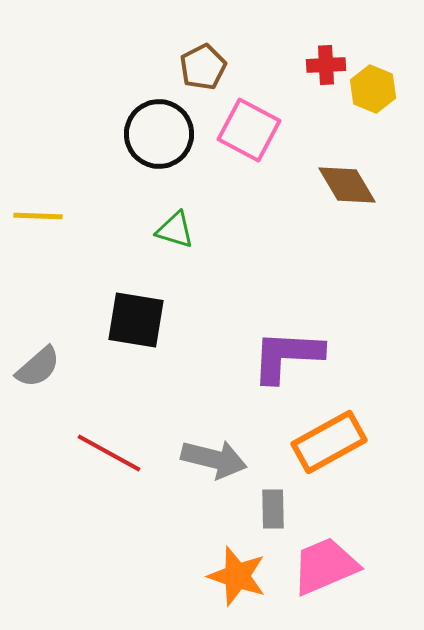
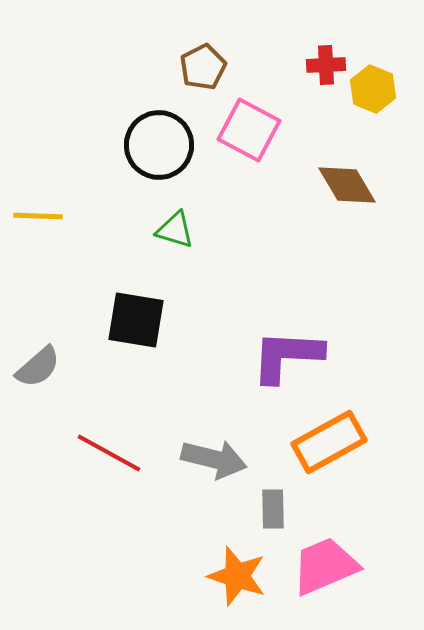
black circle: moved 11 px down
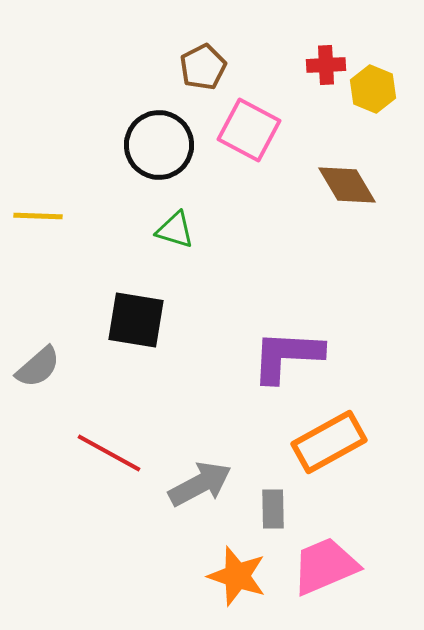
gray arrow: moved 14 px left, 25 px down; rotated 42 degrees counterclockwise
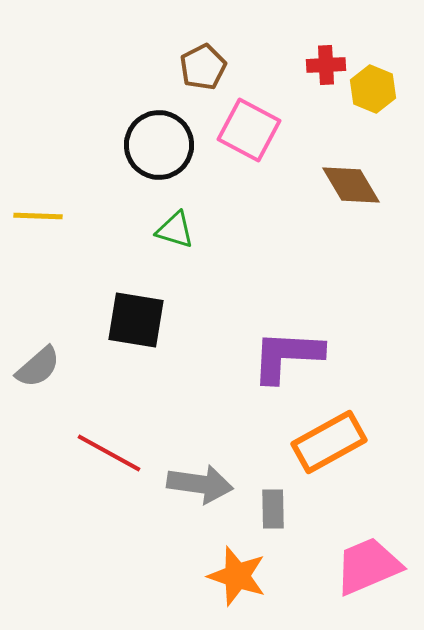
brown diamond: moved 4 px right
gray arrow: rotated 36 degrees clockwise
pink trapezoid: moved 43 px right
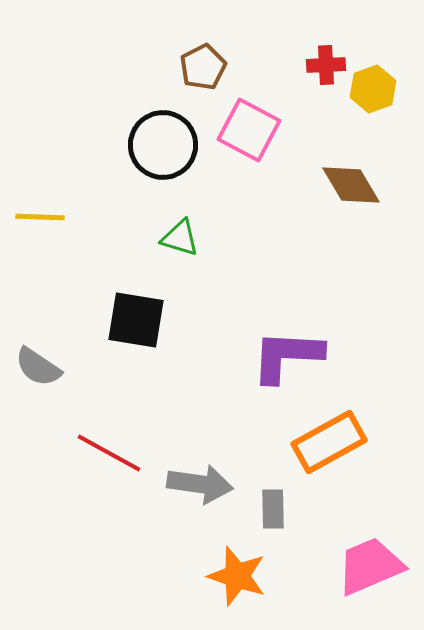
yellow hexagon: rotated 18 degrees clockwise
black circle: moved 4 px right
yellow line: moved 2 px right, 1 px down
green triangle: moved 5 px right, 8 px down
gray semicircle: rotated 75 degrees clockwise
pink trapezoid: moved 2 px right
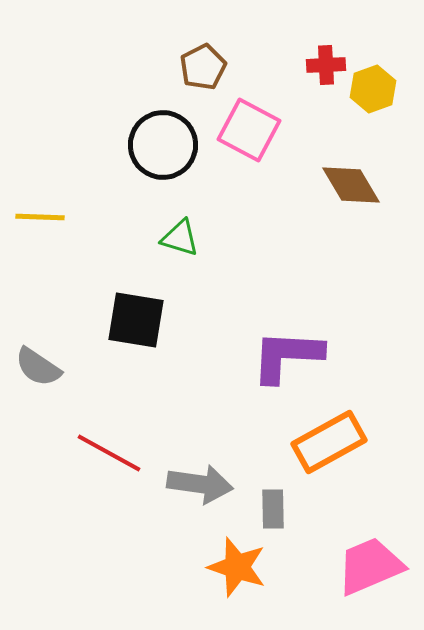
orange star: moved 9 px up
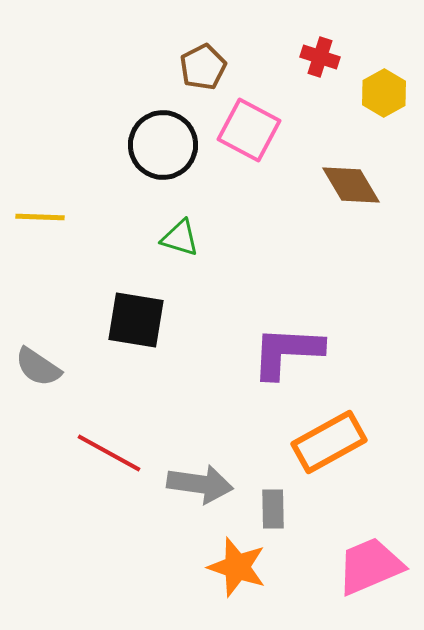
red cross: moved 6 px left, 8 px up; rotated 21 degrees clockwise
yellow hexagon: moved 11 px right, 4 px down; rotated 9 degrees counterclockwise
purple L-shape: moved 4 px up
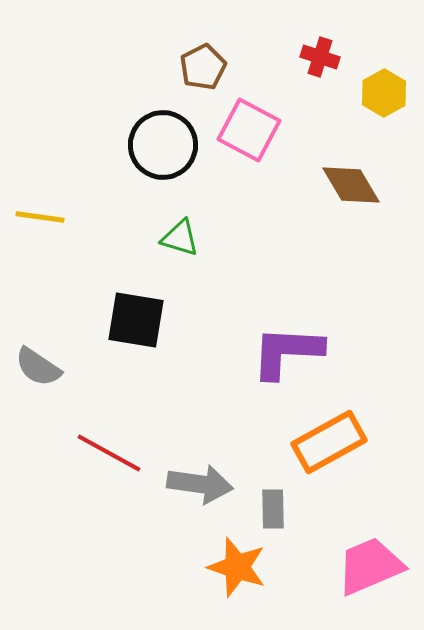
yellow line: rotated 6 degrees clockwise
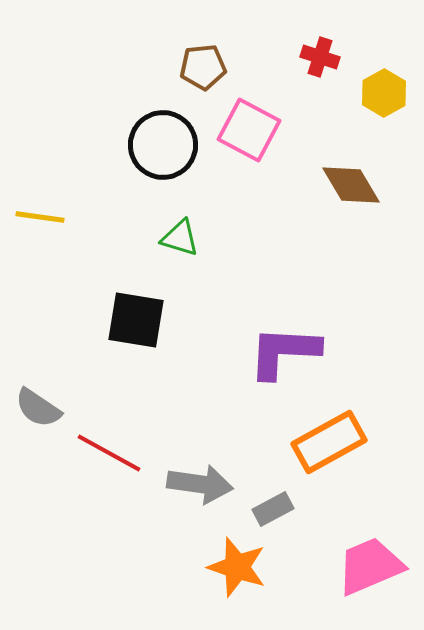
brown pentagon: rotated 21 degrees clockwise
purple L-shape: moved 3 px left
gray semicircle: moved 41 px down
gray rectangle: rotated 63 degrees clockwise
